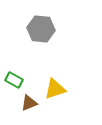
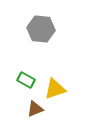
green rectangle: moved 12 px right
brown triangle: moved 6 px right, 6 px down
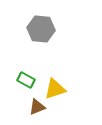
brown triangle: moved 2 px right, 2 px up
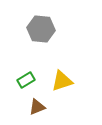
green rectangle: rotated 60 degrees counterclockwise
yellow triangle: moved 7 px right, 8 px up
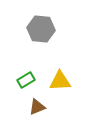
yellow triangle: moved 2 px left; rotated 15 degrees clockwise
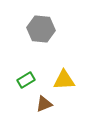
yellow triangle: moved 4 px right, 1 px up
brown triangle: moved 7 px right, 3 px up
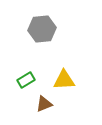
gray hexagon: moved 1 px right; rotated 12 degrees counterclockwise
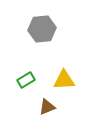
brown triangle: moved 3 px right, 3 px down
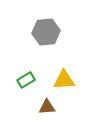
gray hexagon: moved 4 px right, 3 px down
brown triangle: rotated 18 degrees clockwise
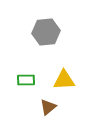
green rectangle: rotated 30 degrees clockwise
brown triangle: moved 1 px right; rotated 36 degrees counterclockwise
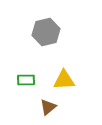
gray hexagon: rotated 8 degrees counterclockwise
